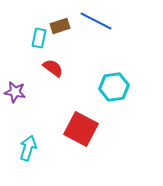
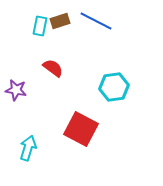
brown rectangle: moved 5 px up
cyan rectangle: moved 1 px right, 12 px up
purple star: moved 1 px right, 2 px up
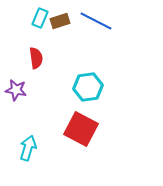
cyan rectangle: moved 8 px up; rotated 12 degrees clockwise
red semicircle: moved 17 px left, 10 px up; rotated 45 degrees clockwise
cyan hexagon: moved 26 px left
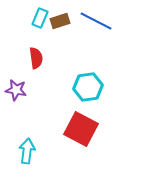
cyan arrow: moved 1 px left, 3 px down; rotated 10 degrees counterclockwise
